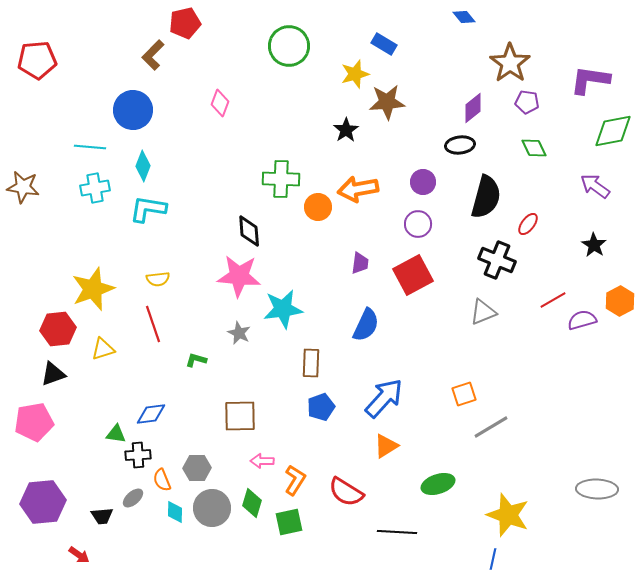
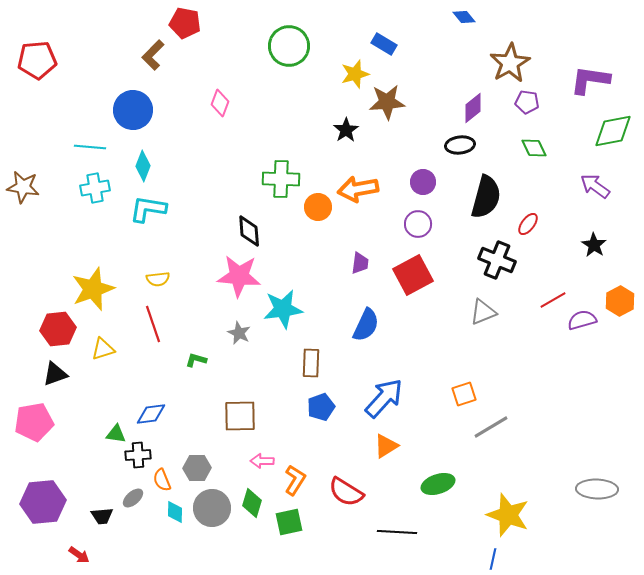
red pentagon at (185, 23): rotated 24 degrees clockwise
brown star at (510, 63): rotated 6 degrees clockwise
black triangle at (53, 374): moved 2 px right
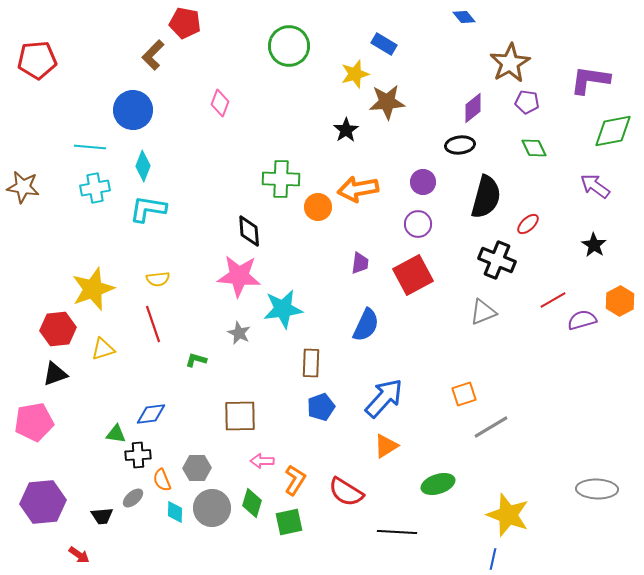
red ellipse at (528, 224): rotated 10 degrees clockwise
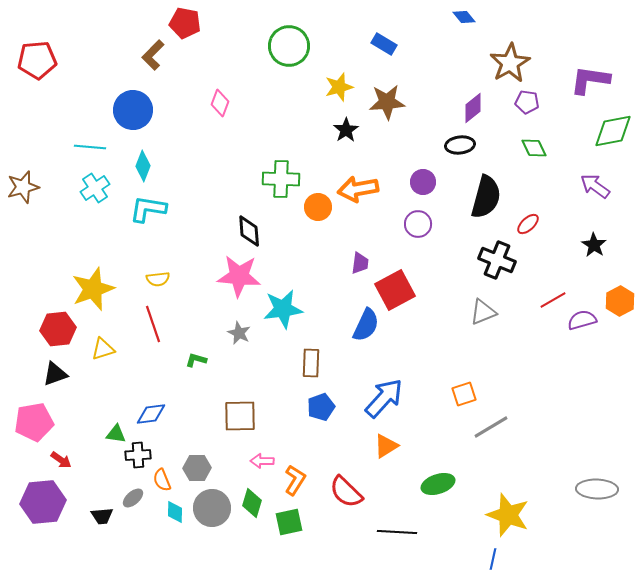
yellow star at (355, 74): moved 16 px left, 13 px down
brown star at (23, 187): rotated 24 degrees counterclockwise
cyan cross at (95, 188): rotated 24 degrees counterclockwise
red square at (413, 275): moved 18 px left, 15 px down
red semicircle at (346, 492): rotated 12 degrees clockwise
red arrow at (79, 555): moved 18 px left, 95 px up
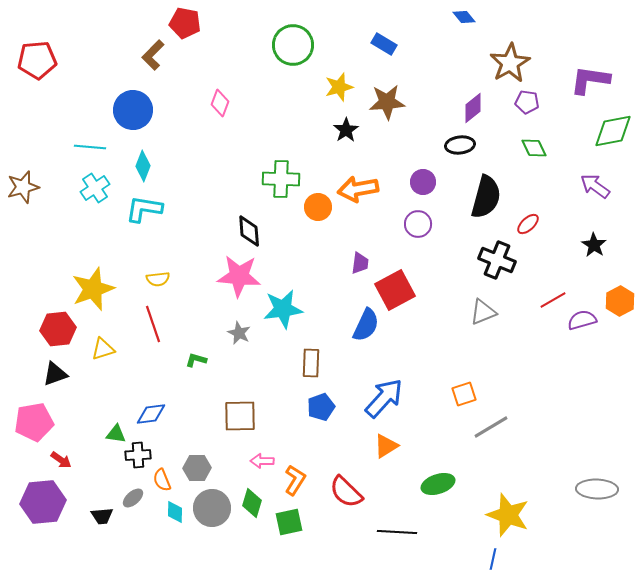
green circle at (289, 46): moved 4 px right, 1 px up
cyan L-shape at (148, 209): moved 4 px left
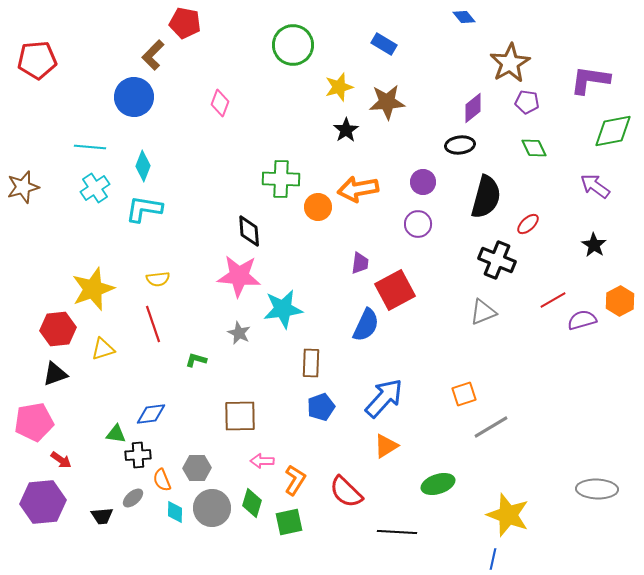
blue circle at (133, 110): moved 1 px right, 13 px up
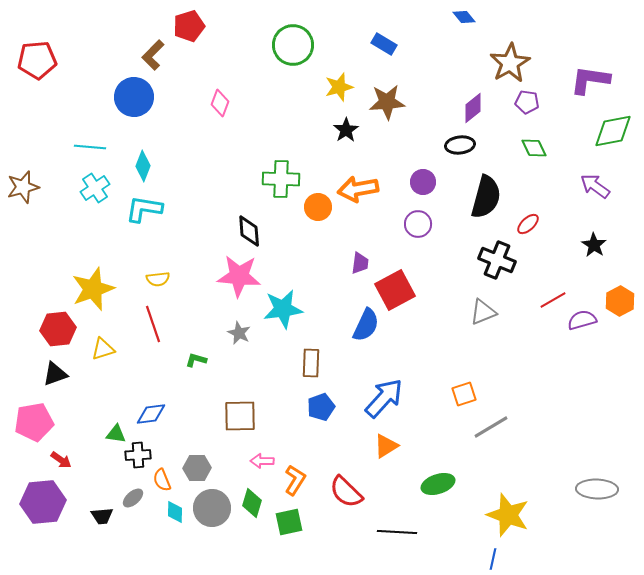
red pentagon at (185, 23): moved 4 px right, 3 px down; rotated 28 degrees counterclockwise
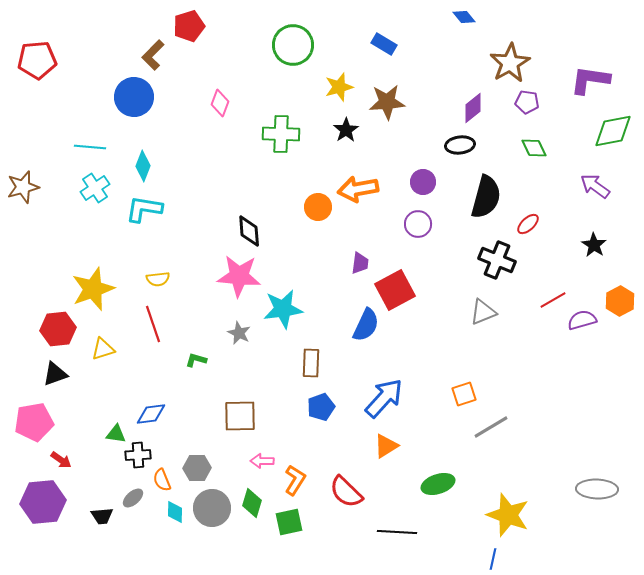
green cross at (281, 179): moved 45 px up
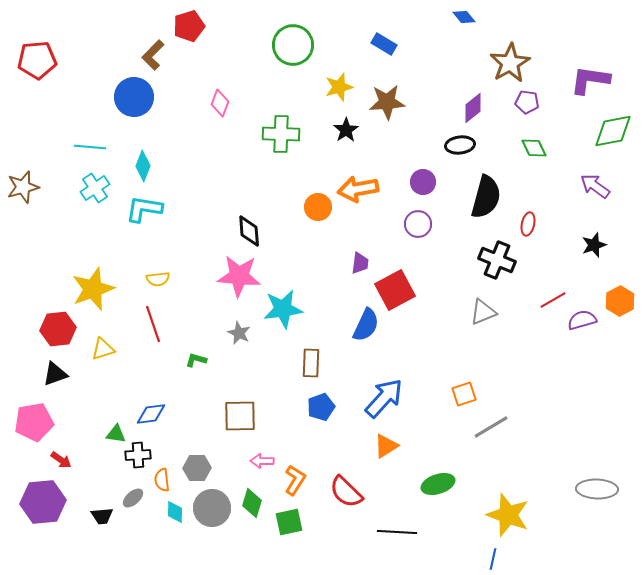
red ellipse at (528, 224): rotated 35 degrees counterclockwise
black star at (594, 245): rotated 20 degrees clockwise
orange semicircle at (162, 480): rotated 15 degrees clockwise
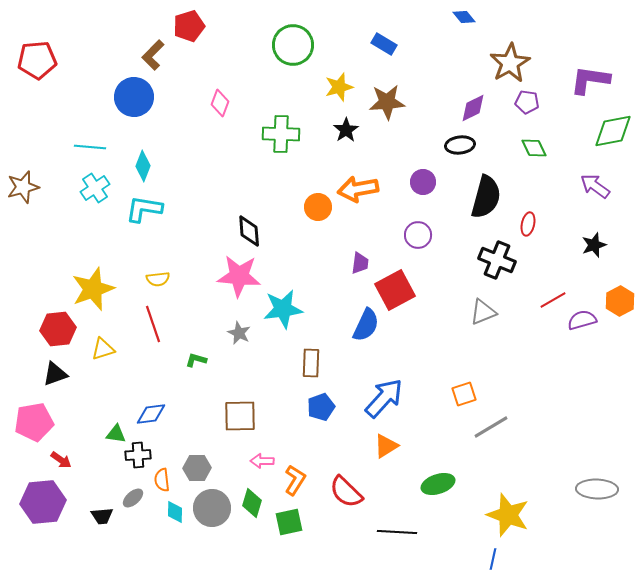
purple diamond at (473, 108): rotated 12 degrees clockwise
purple circle at (418, 224): moved 11 px down
